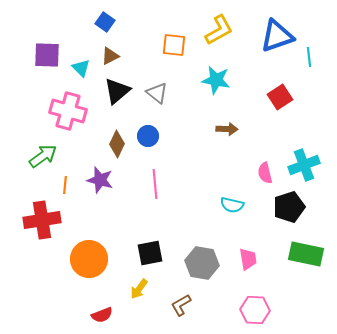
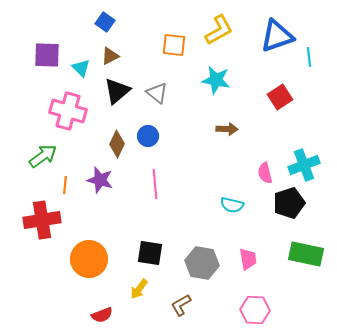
black pentagon: moved 4 px up
black square: rotated 20 degrees clockwise
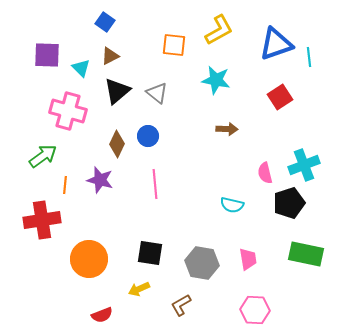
blue triangle: moved 1 px left, 8 px down
yellow arrow: rotated 30 degrees clockwise
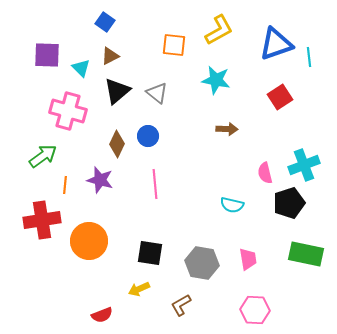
orange circle: moved 18 px up
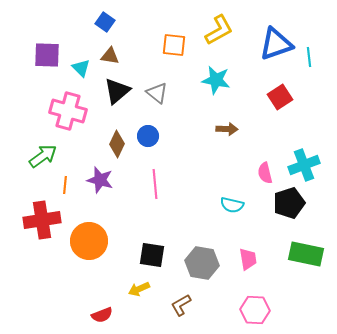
brown triangle: rotated 36 degrees clockwise
black square: moved 2 px right, 2 px down
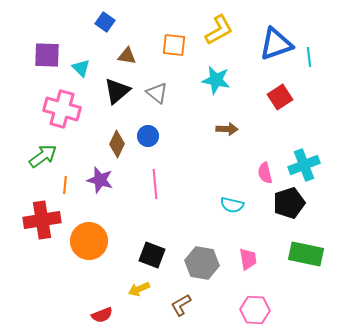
brown triangle: moved 17 px right
pink cross: moved 6 px left, 2 px up
black square: rotated 12 degrees clockwise
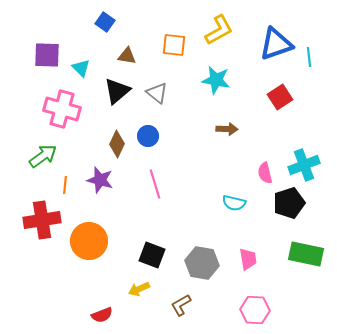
pink line: rotated 12 degrees counterclockwise
cyan semicircle: moved 2 px right, 2 px up
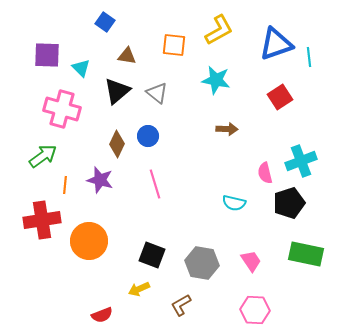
cyan cross: moved 3 px left, 4 px up
pink trapezoid: moved 3 px right, 2 px down; rotated 25 degrees counterclockwise
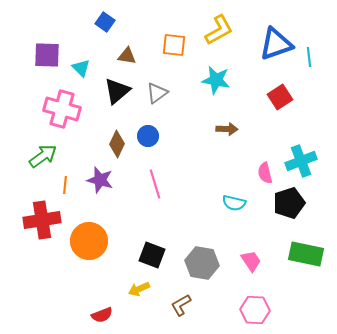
gray triangle: rotated 45 degrees clockwise
